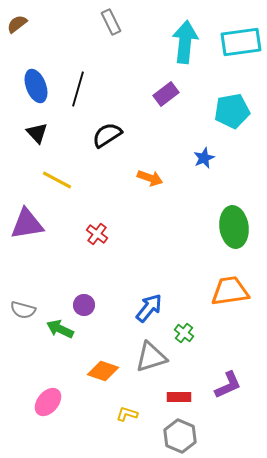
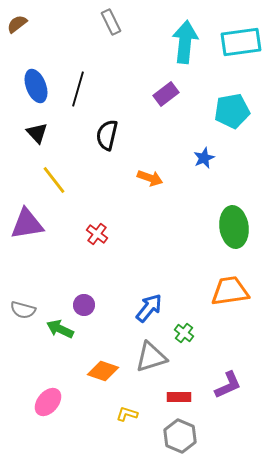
black semicircle: rotated 44 degrees counterclockwise
yellow line: moved 3 px left; rotated 24 degrees clockwise
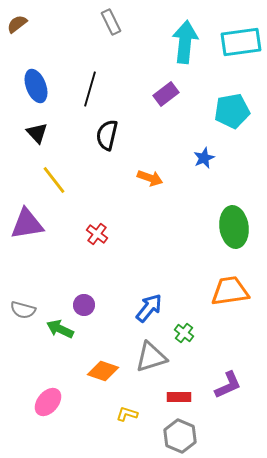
black line: moved 12 px right
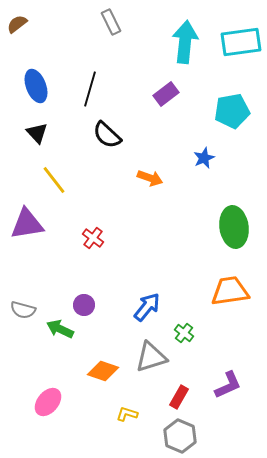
black semicircle: rotated 60 degrees counterclockwise
red cross: moved 4 px left, 4 px down
blue arrow: moved 2 px left, 1 px up
red rectangle: rotated 60 degrees counterclockwise
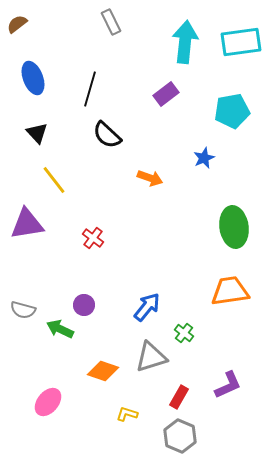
blue ellipse: moved 3 px left, 8 px up
